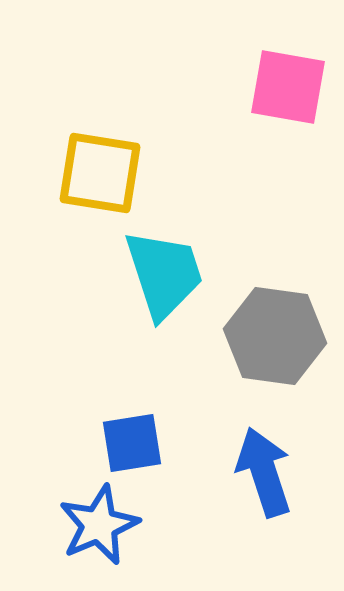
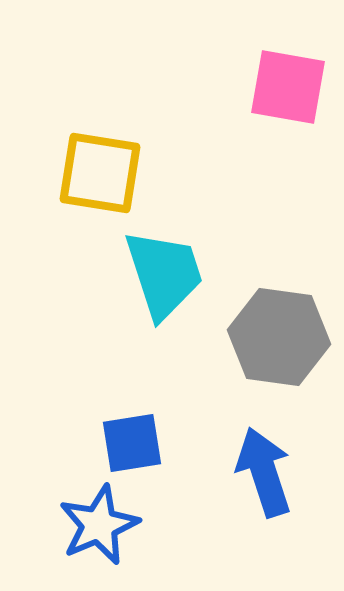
gray hexagon: moved 4 px right, 1 px down
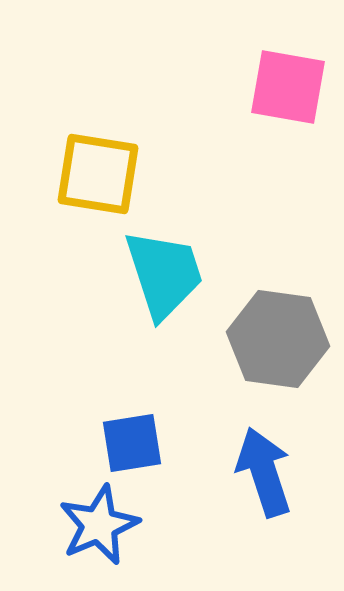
yellow square: moved 2 px left, 1 px down
gray hexagon: moved 1 px left, 2 px down
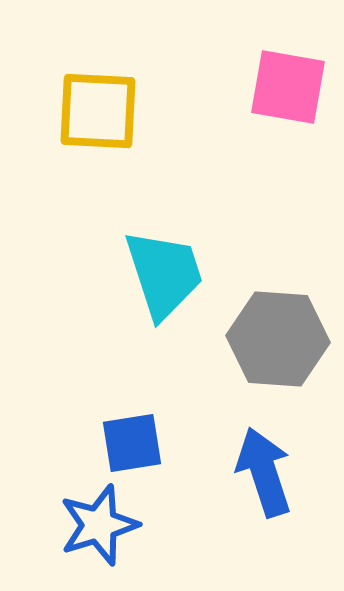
yellow square: moved 63 px up; rotated 6 degrees counterclockwise
gray hexagon: rotated 4 degrees counterclockwise
blue star: rotated 6 degrees clockwise
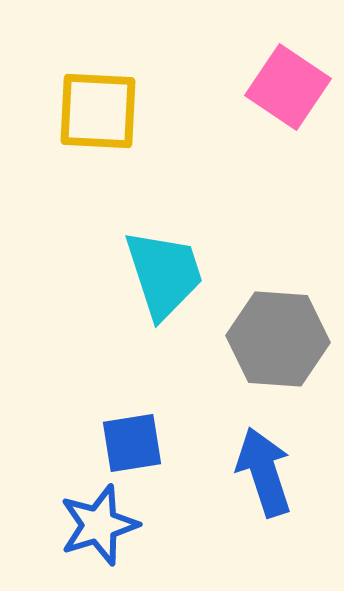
pink square: rotated 24 degrees clockwise
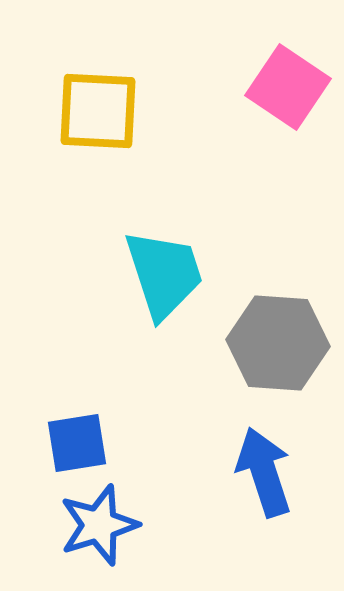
gray hexagon: moved 4 px down
blue square: moved 55 px left
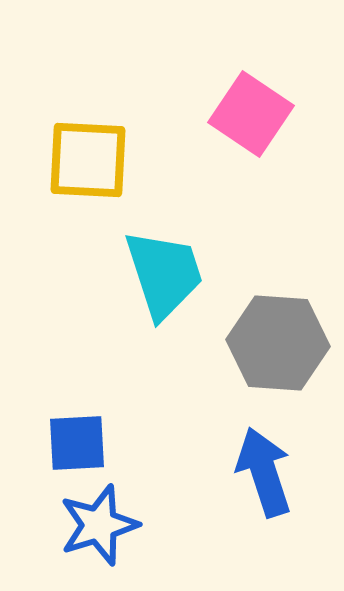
pink square: moved 37 px left, 27 px down
yellow square: moved 10 px left, 49 px down
blue square: rotated 6 degrees clockwise
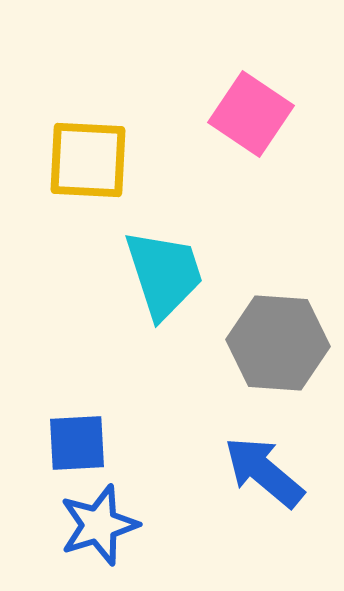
blue arrow: rotated 32 degrees counterclockwise
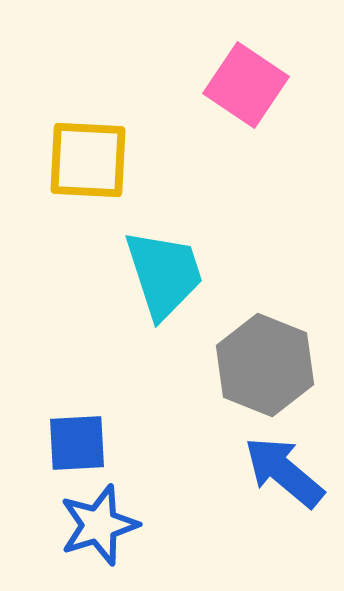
pink square: moved 5 px left, 29 px up
gray hexagon: moved 13 px left, 22 px down; rotated 18 degrees clockwise
blue arrow: moved 20 px right
